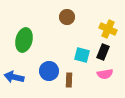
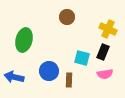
cyan square: moved 3 px down
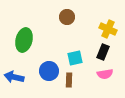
cyan square: moved 7 px left; rotated 28 degrees counterclockwise
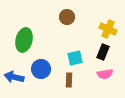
blue circle: moved 8 px left, 2 px up
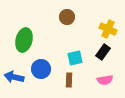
black rectangle: rotated 14 degrees clockwise
pink semicircle: moved 6 px down
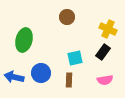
blue circle: moved 4 px down
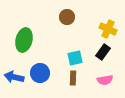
blue circle: moved 1 px left
brown rectangle: moved 4 px right, 2 px up
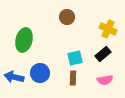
black rectangle: moved 2 px down; rotated 14 degrees clockwise
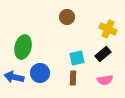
green ellipse: moved 1 px left, 7 px down
cyan square: moved 2 px right
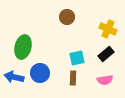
black rectangle: moved 3 px right
